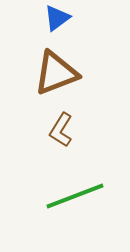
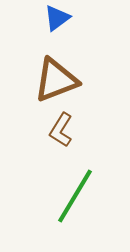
brown triangle: moved 7 px down
green line: rotated 38 degrees counterclockwise
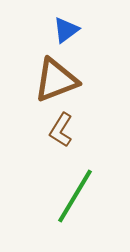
blue triangle: moved 9 px right, 12 px down
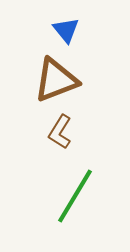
blue triangle: rotated 32 degrees counterclockwise
brown L-shape: moved 1 px left, 2 px down
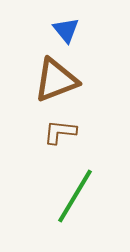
brown L-shape: rotated 64 degrees clockwise
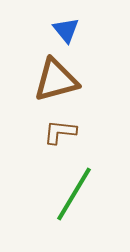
brown triangle: rotated 6 degrees clockwise
green line: moved 1 px left, 2 px up
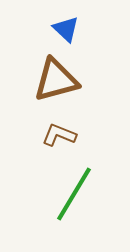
blue triangle: moved 1 px up; rotated 8 degrees counterclockwise
brown L-shape: moved 1 px left, 3 px down; rotated 16 degrees clockwise
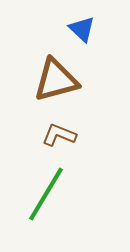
blue triangle: moved 16 px right
green line: moved 28 px left
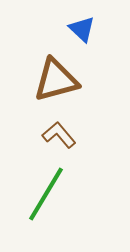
brown L-shape: rotated 28 degrees clockwise
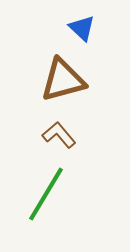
blue triangle: moved 1 px up
brown triangle: moved 7 px right
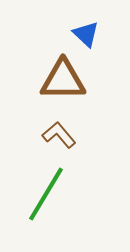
blue triangle: moved 4 px right, 6 px down
brown triangle: rotated 15 degrees clockwise
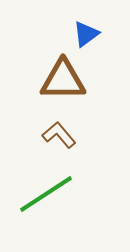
blue triangle: rotated 40 degrees clockwise
green line: rotated 26 degrees clockwise
